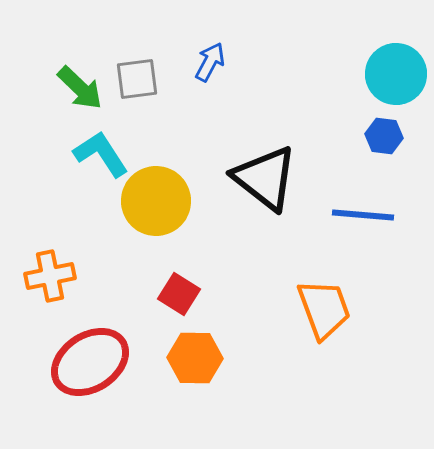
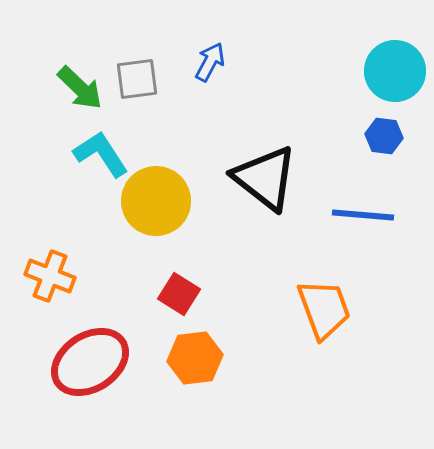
cyan circle: moved 1 px left, 3 px up
orange cross: rotated 33 degrees clockwise
orange hexagon: rotated 8 degrees counterclockwise
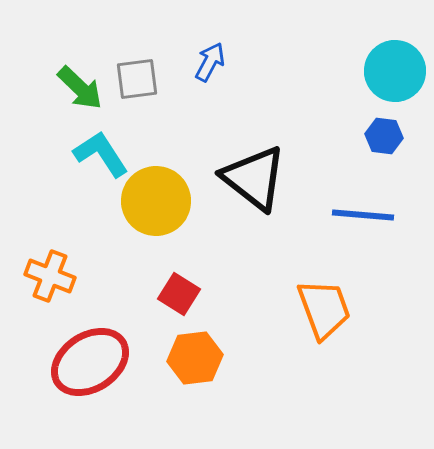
black triangle: moved 11 px left
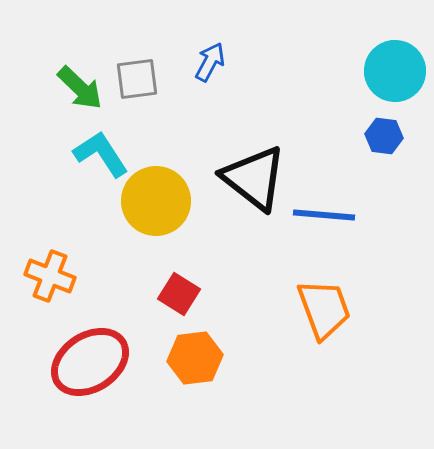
blue line: moved 39 px left
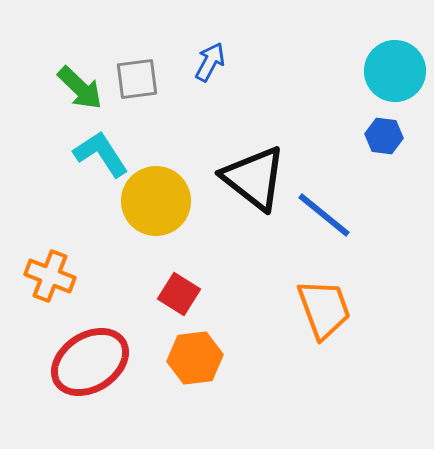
blue line: rotated 34 degrees clockwise
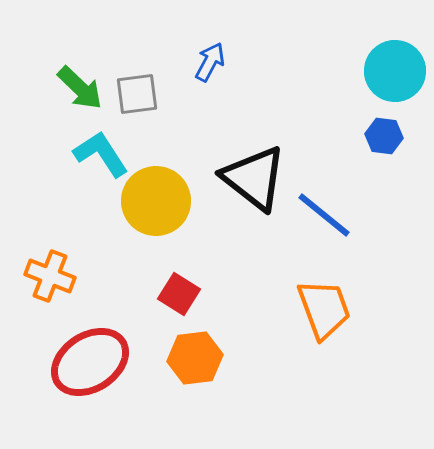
gray square: moved 15 px down
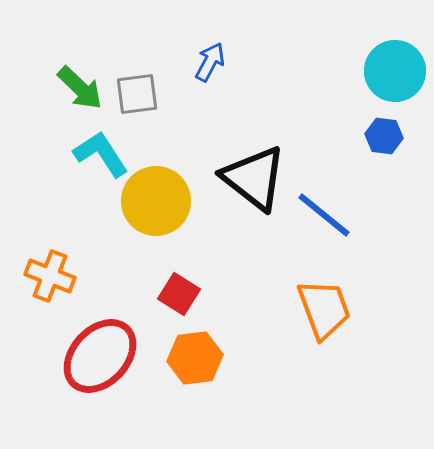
red ellipse: moved 10 px right, 6 px up; rotated 14 degrees counterclockwise
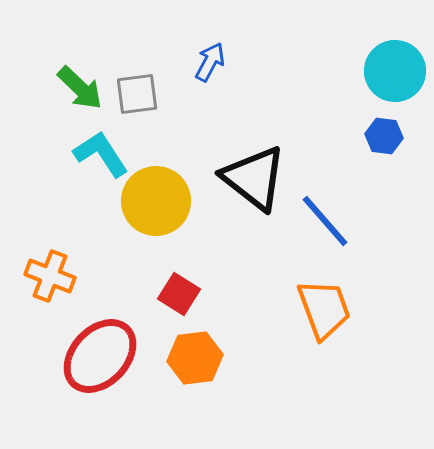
blue line: moved 1 px right, 6 px down; rotated 10 degrees clockwise
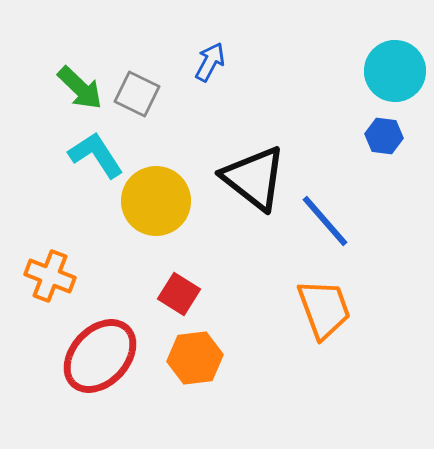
gray square: rotated 33 degrees clockwise
cyan L-shape: moved 5 px left, 1 px down
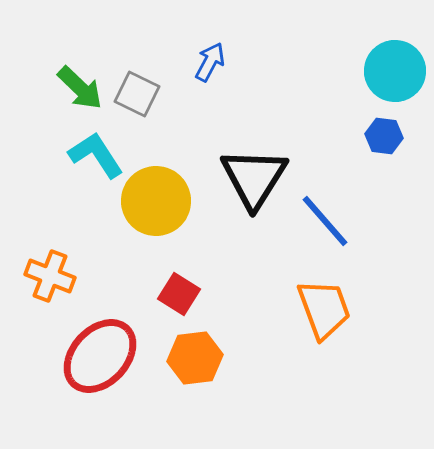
black triangle: rotated 24 degrees clockwise
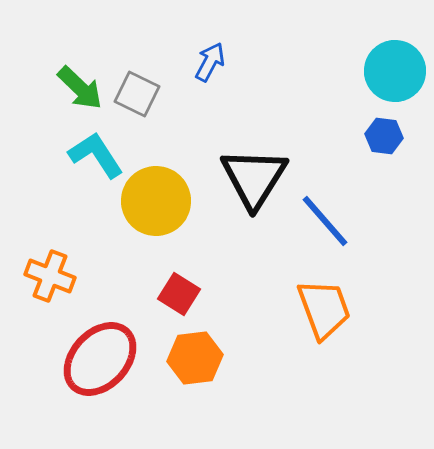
red ellipse: moved 3 px down
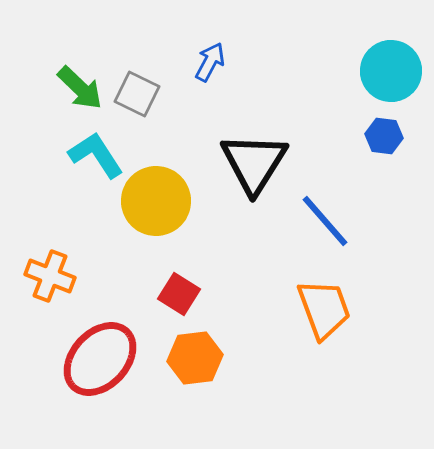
cyan circle: moved 4 px left
black triangle: moved 15 px up
